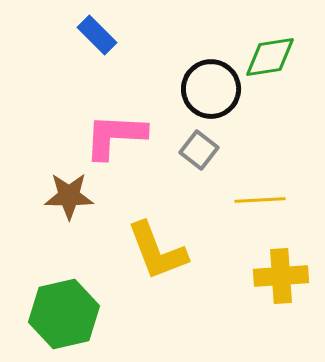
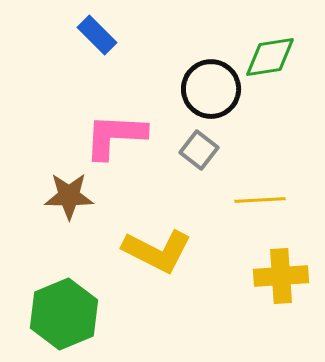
yellow L-shape: rotated 42 degrees counterclockwise
green hexagon: rotated 10 degrees counterclockwise
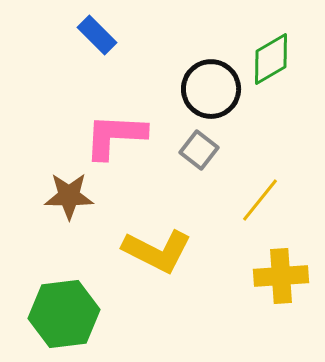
green diamond: moved 1 px right, 2 px down; rotated 22 degrees counterclockwise
yellow line: rotated 48 degrees counterclockwise
green hexagon: rotated 16 degrees clockwise
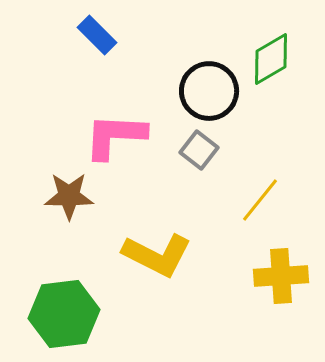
black circle: moved 2 px left, 2 px down
yellow L-shape: moved 4 px down
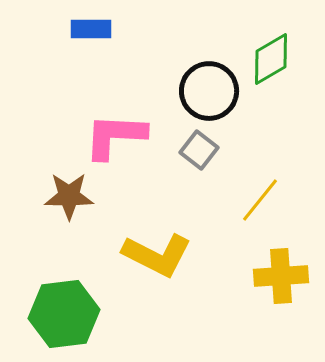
blue rectangle: moved 6 px left, 6 px up; rotated 45 degrees counterclockwise
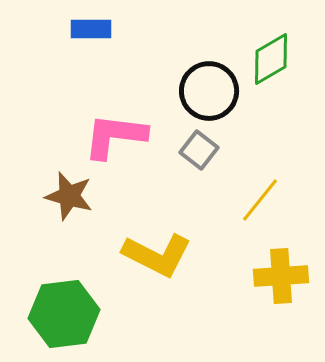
pink L-shape: rotated 4 degrees clockwise
brown star: rotated 15 degrees clockwise
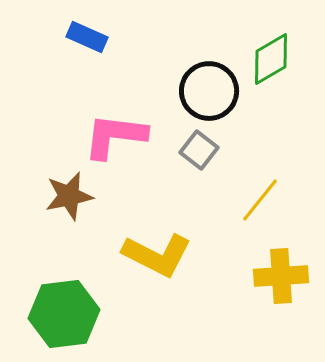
blue rectangle: moved 4 px left, 8 px down; rotated 24 degrees clockwise
brown star: rotated 27 degrees counterclockwise
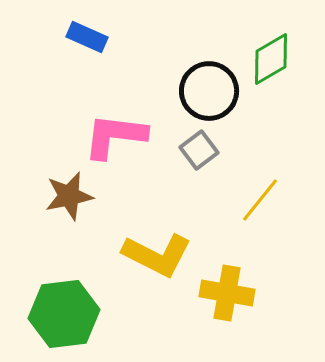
gray square: rotated 15 degrees clockwise
yellow cross: moved 54 px left, 17 px down; rotated 14 degrees clockwise
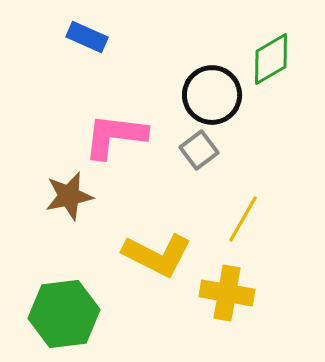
black circle: moved 3 px right, 4 px down
yellow line: moved 17 px left, 19 px down; rotated 9 degrees counterclockwise
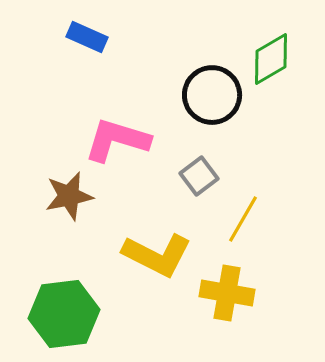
pink L-shape: moved 2 px right, 4 px down; rotated 10 degrees clockwise
gray square: moved 26 px down
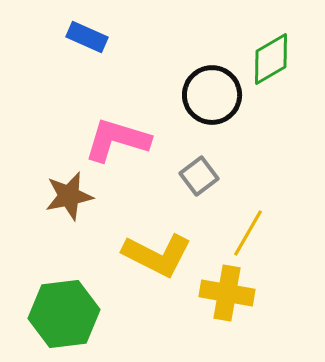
yellow line: moved 5 px right, 14 px down
